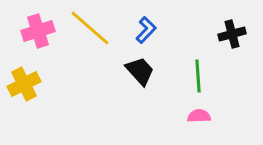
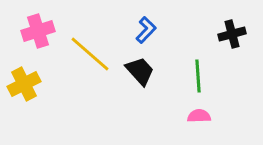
yellow line: moved 26 px down
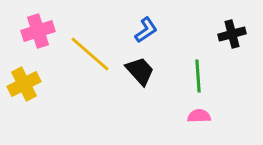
blue L-shape: rotated 12 degrees clockwise
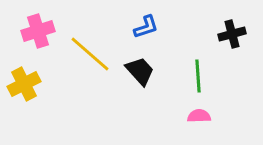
blue L-shape: moved 3 px up; rotated 16 degrees clockwise
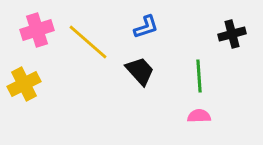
pink cross: moved 1 px left, 1 px up
yellow line: moved 2 px left, 12 px up
green line: moved 1 px right
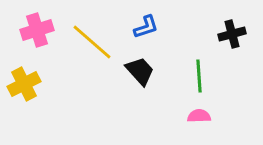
yellow line: moved 4 px right
